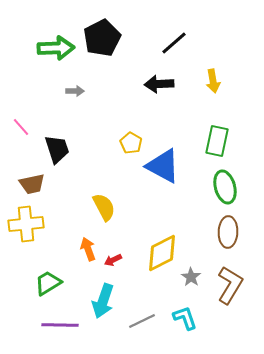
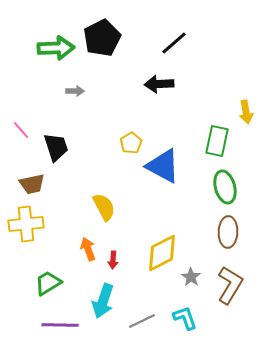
yellow arrow: moved 33 px right, 31 px down
pink line: moved 3 px down
yellow pentagon: rotated 10 degrees clockwise
black trapezoid: moved 1 px left, 2 px up
red arrow: rotated 60 degrees counterclockwise
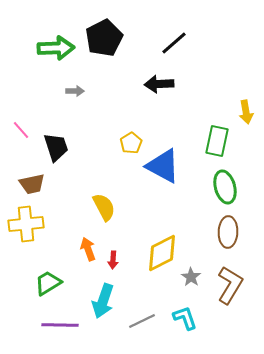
black pentagon: moved 2 px right
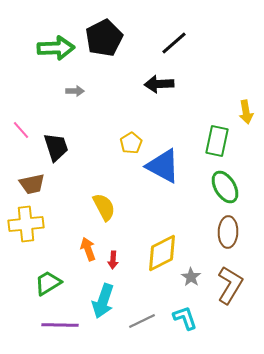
green ellipse: rotated 16 degrees counterclockwise
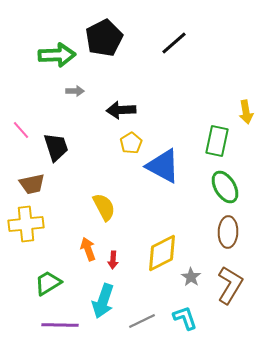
green arrow: moved 1 px right, 7 px down
black arrow: moved 38 px left, 26 px down
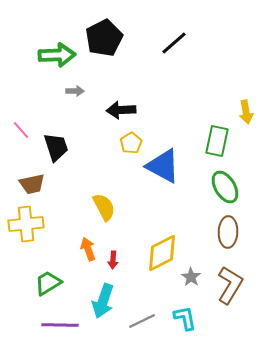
cyan L-shape: rotated 8 degrees clockwise
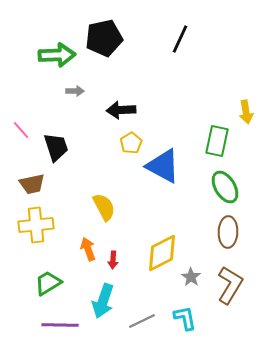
black pentagon: rotated 15 degrees clockwise
black line: moved 6 px right, 4 px up; rotated 24 degrees counterclockwise
yellow cross: moved 10 px right, 1 px down
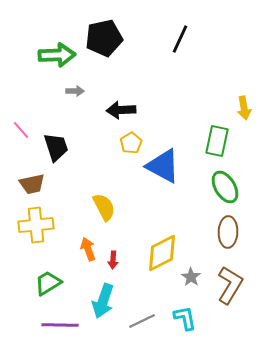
yellow arrow: moved 2 px left, 4 px up
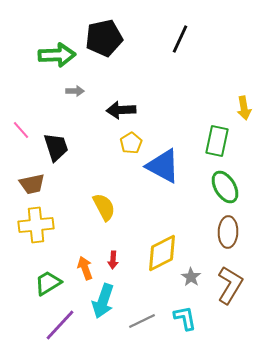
orange arrow: moved 3 px left, 19 px down
purple line: rotated 48 degrees counterclockwise
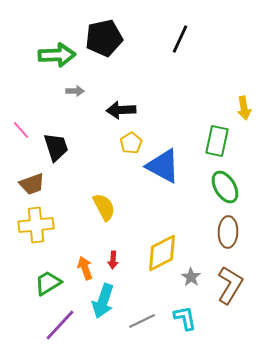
brown trapezoid: rotated 8 degrees counterclockwise
